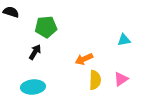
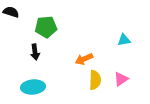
black arrow: rotated 140 degrees clockwise
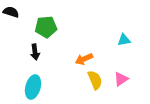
yellow semicircle: rotated 24 degrees counterclockwise
cyan ellipse: rotated 70 degrees counterclockwise
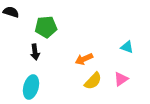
cyan triangle: moved 3 px right, 7 px down; rotated 32 degrees clockwise
yellow semicircle: moved 2 px left, 1 px down; rotated 66 degrees clockwise
cyan ellipse: moved 2 px left
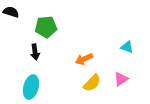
yellow semicircle: moved 1 px left, 2 px down
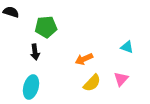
pink triangle: rotated 14 degrees counterclockwise
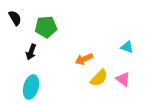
black semicircle: moved 4 px right, 6 px down; rotated 42 degrees clockwise
black arrow: moved 4 px left; rotated 28 degrees clockwise
pink triangle: moved 2 px right; rotated 35 degrees counterclockwise
yellow semicircle: moved 7 px right, 5 px up
